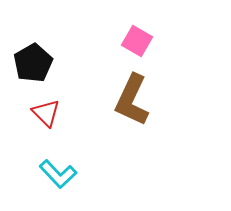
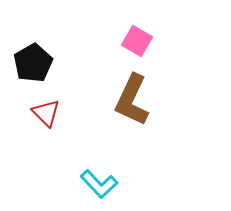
cyan L-shape: moved 41 px right, 10 px down
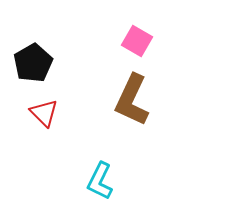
red triangle: moved 2 px left
cyan L-shape: moved 1 px right, 3 px up; rotated 69 degrees clockwise
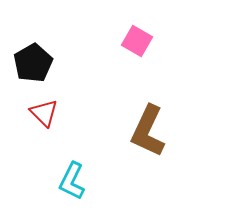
brown L-shape: moved 16 px right, 31 px down
cyan L-shape: moved 28 px left
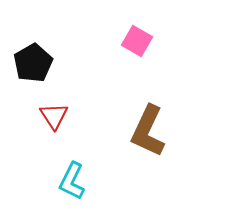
red triangle: moved 10 px right, 3 px down; rotated 12 degrees clockwise
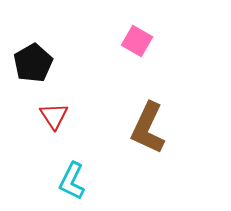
brown L-shape: moved 3 px up
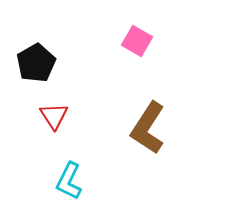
black pentagon: moved 3 px right
brown L-shape: rotated 8 degrees clockwise
cyan L-shape: moved 3 px left
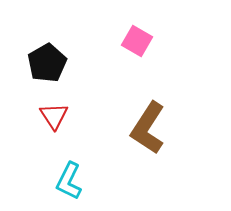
black pentagon: moved 11 px right
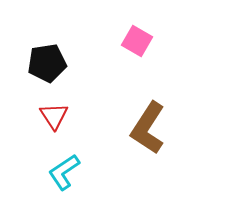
black pentagon: rotated 21 degrees clockwise
cyan L-shape: moved 5 px left, 9 px up; rotated 30 degrees clockwise
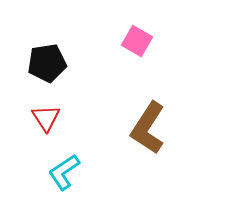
red triangle: moved 8 px left, 2 px down
